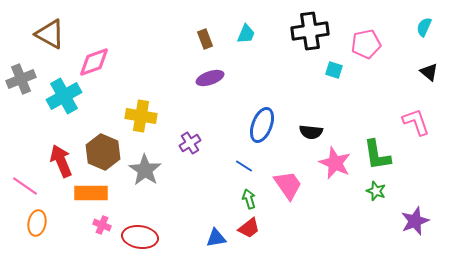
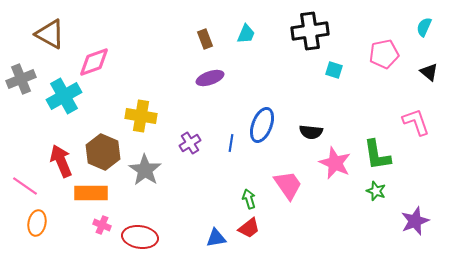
pink pentagon: moved 18 px right, 10 px down
blue line: moved 13 px left, 23 px up; rotated 66 degrees clockwise
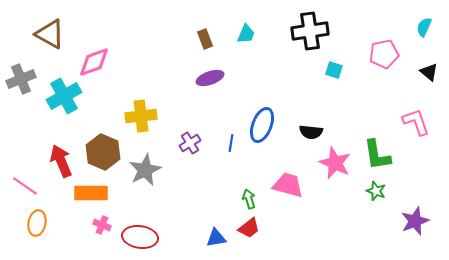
yellow cross: rotated 16 degrees counterclockwise
gray star: rotated 12 degrees clockwise
pink trapezoid: rotated 40 degrees counterclockwise
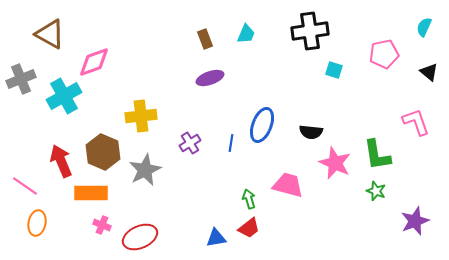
red ellipse: rotated 32 degrees counterclockwise
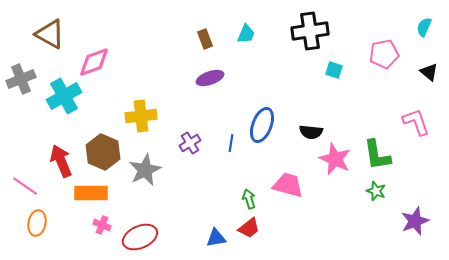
pink star: moved 4 px up
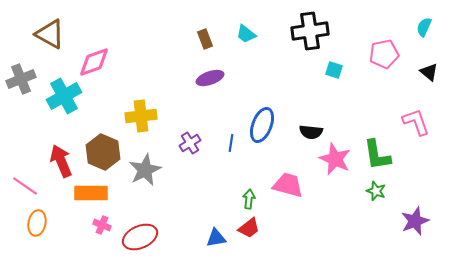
cyan trapezoid: rotated 105 degrees clockwise
green arrow: rotated 24 degrees clockwise
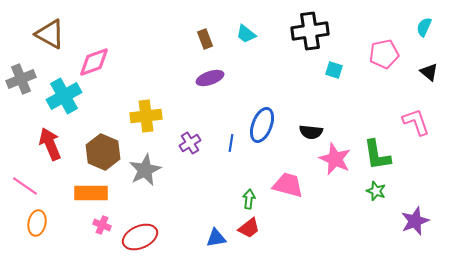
yellow cross: moved 5 px right
red arrow: moved 11 px left, 17 px up
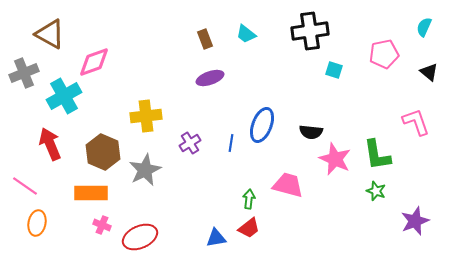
gray cross: moved 3 px right, 6 px up
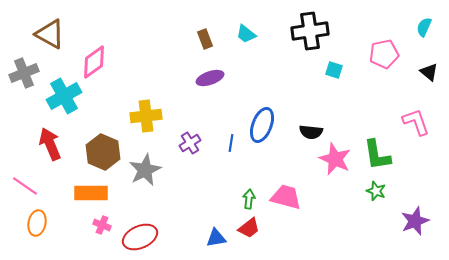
pink diamond: rotated 16 degrees counterclockwise
pink trapezoid: moved 2 px left, 12 px down
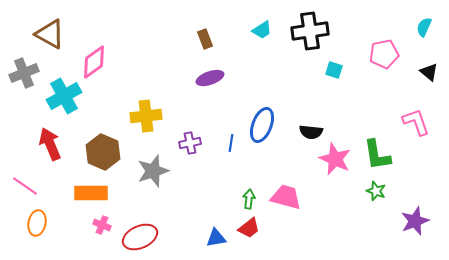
cyan trapezoid: moved 16 px right, 4 px up; rotated 70 degrees counterclockwise
purple cross: rotated 20 degrees clockwise
gray star: moved 8 px right, 1 px down; rotated 8 degrees clockwise
